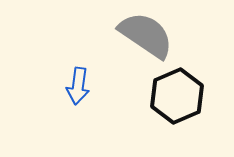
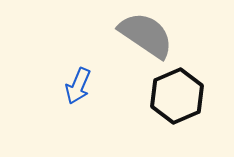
blue arrow: rotated 15 degrees clockwise
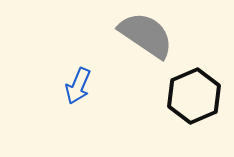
black hexagon: moved 17 px right
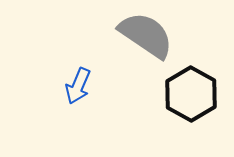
black hexagon: moved 3 px left, 2 px up; rotated 8 degrees counterclockwise
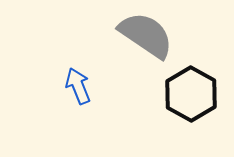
blue arrow: rotated 135 degrees clockwise
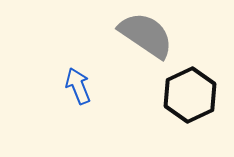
black hexagon: moved 1 px left, 1 px down; rotated 6 degrees clockwise
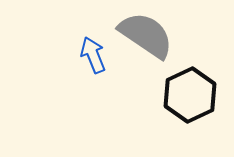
blue arrow: moved 15 px right, 31 px up
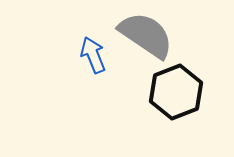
black hexagon: moved 14 px left, 3 px up; rotated 4 degrees clockwise
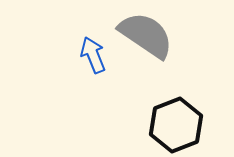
black hexagon: moved 33 px down
